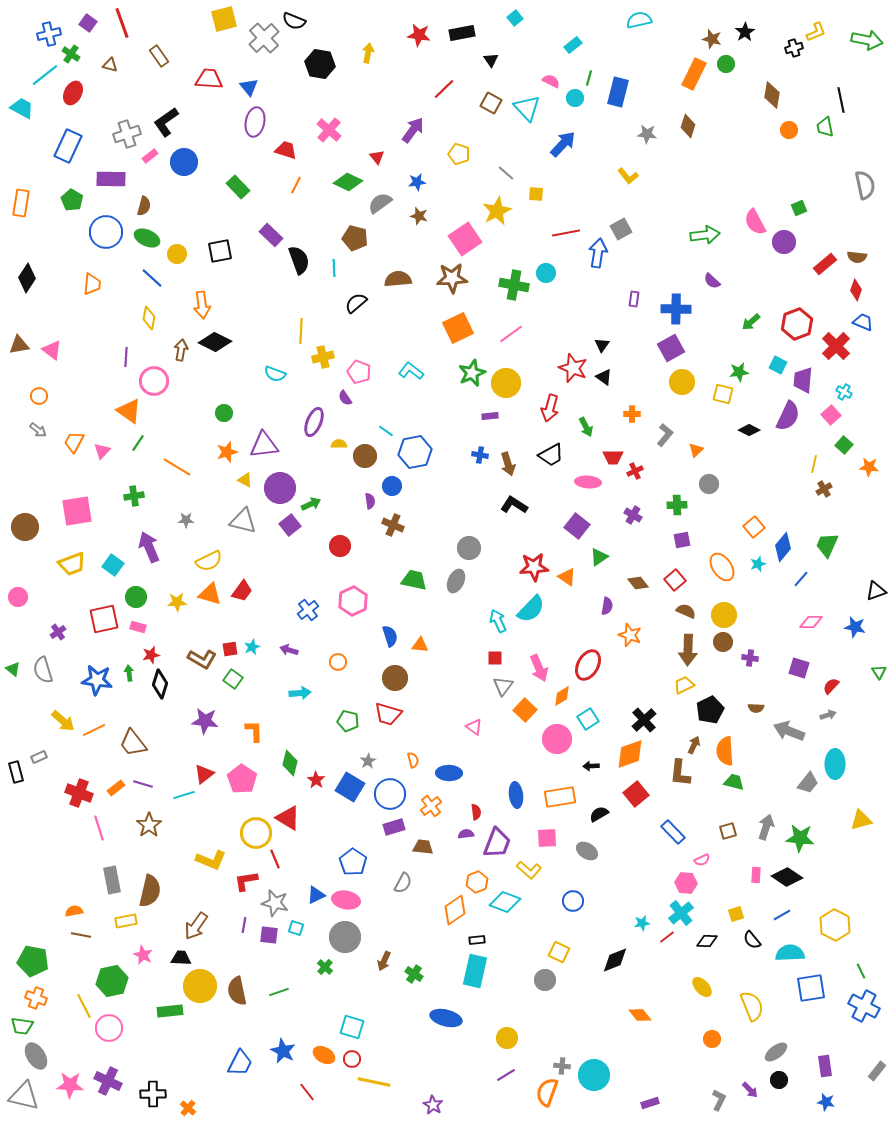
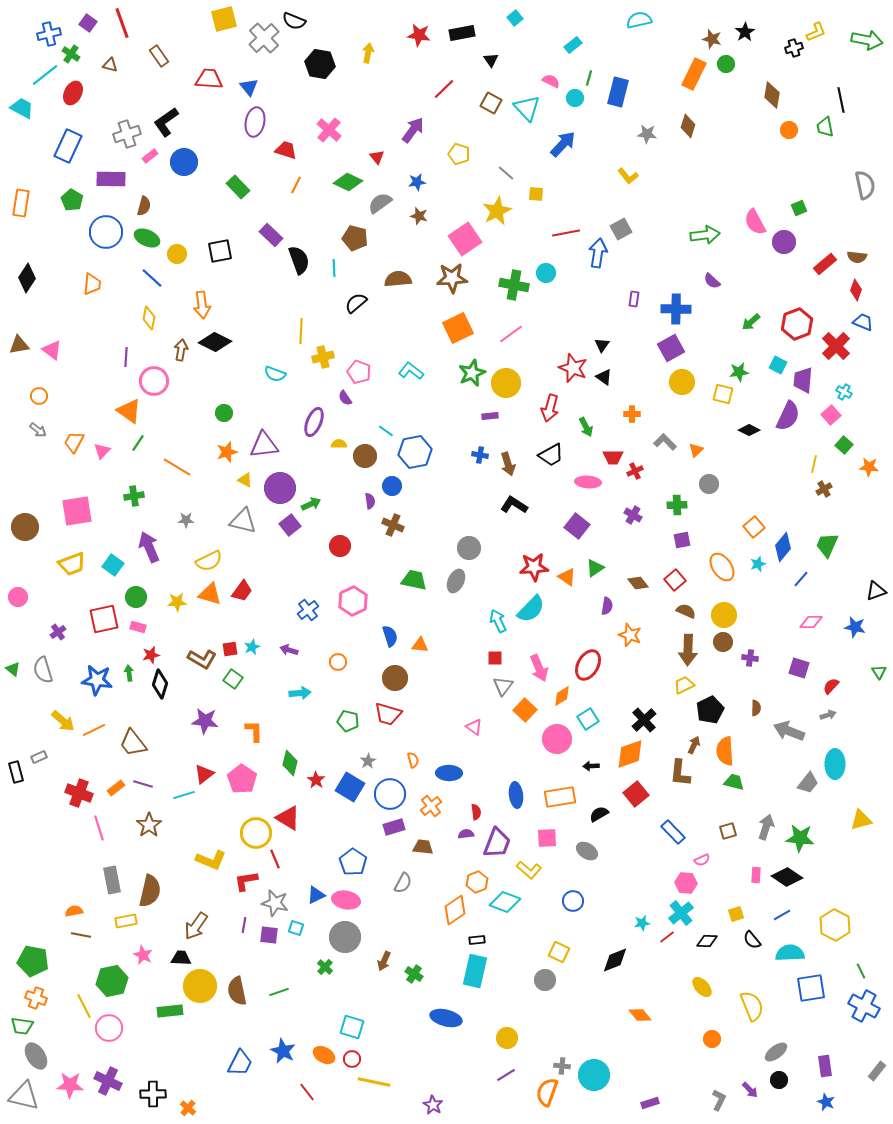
gray L-shape at (665, 435): moved 7 px down; rotated 85 degrees counterclockwise
green triangle at (599, 557): moved 4 px left, 11 px down
brown semicircle at (756, 708): rotated 91 degrees counterclockwise
blue star at (826, 1102): rotated 12 degrees clockwise
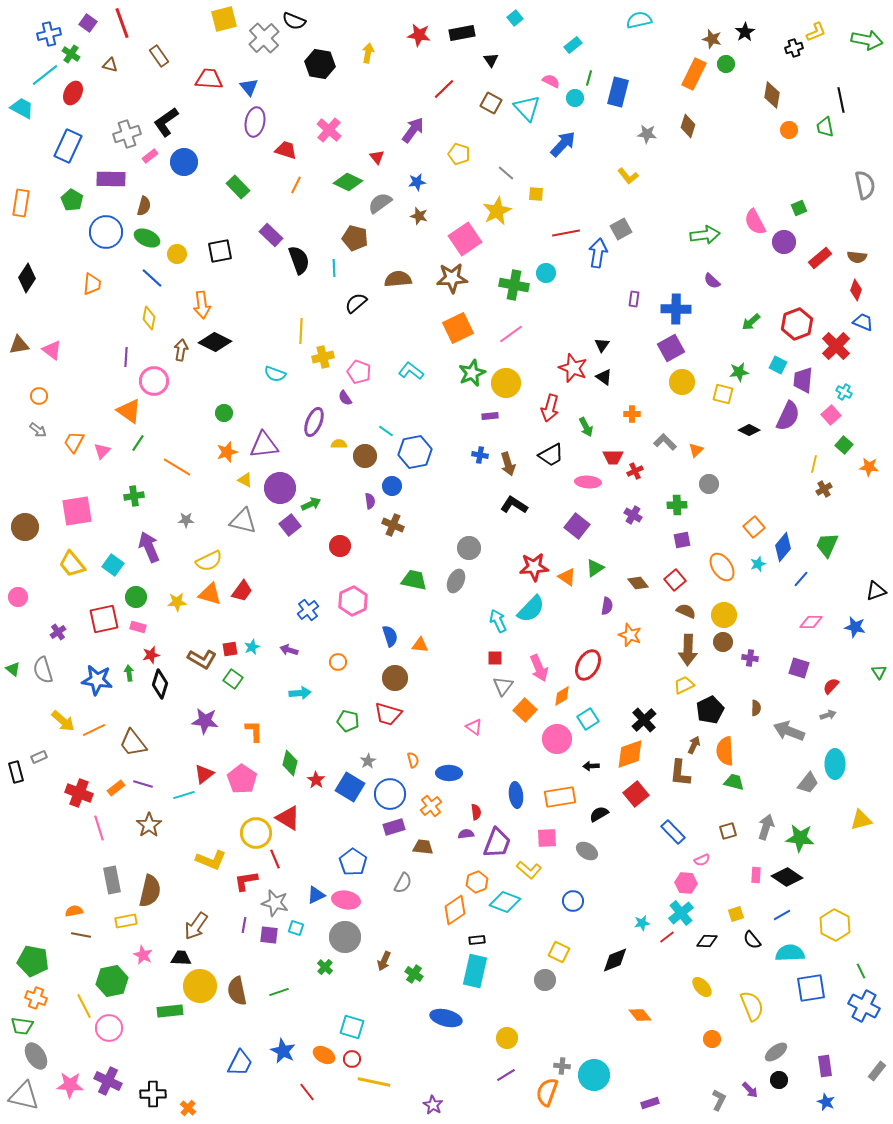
red rectangle at (825, 264): moved 5 px left, 6 px up
yellow trapezoid at (72, 564): rotated 72 degrees clockwise
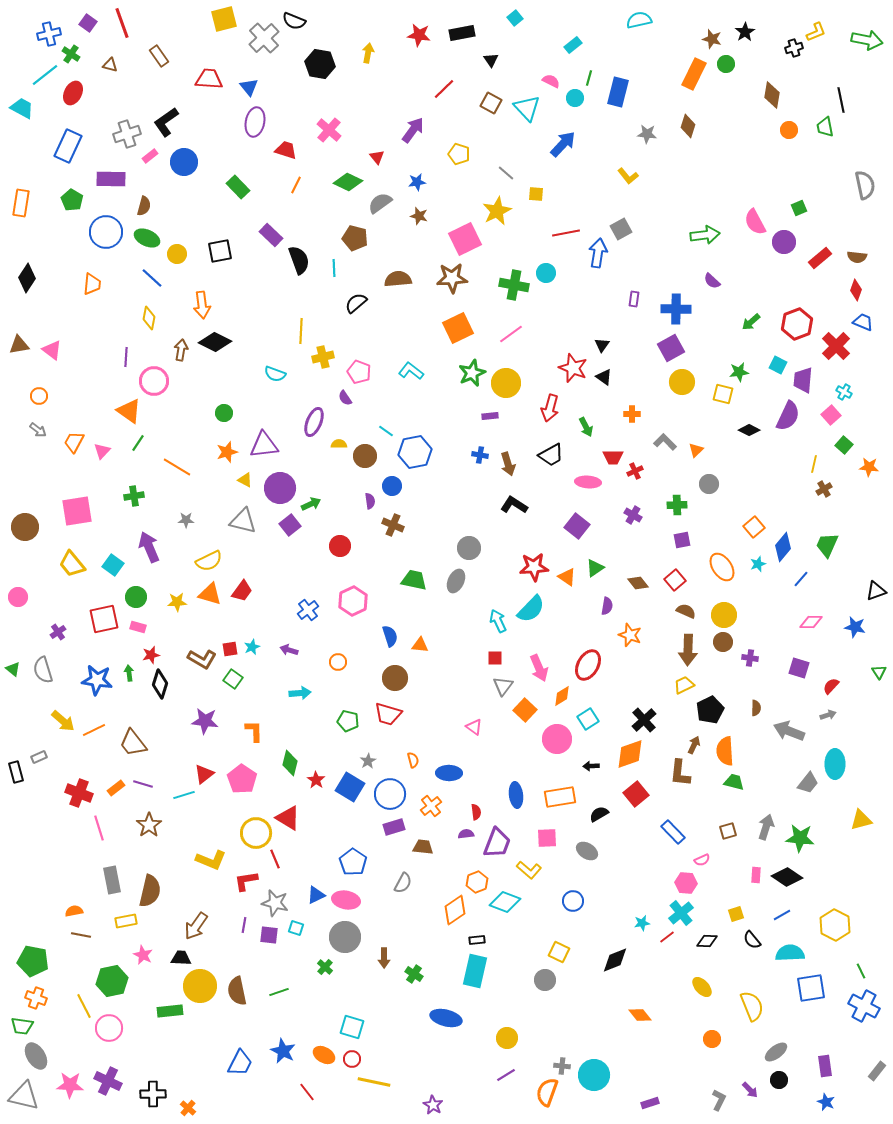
pink square at (465, 239): rotated 8 degrees clockwise
brown arrow at (384, 961): moved 3 px up; rotated 24 degrees counterclockwise
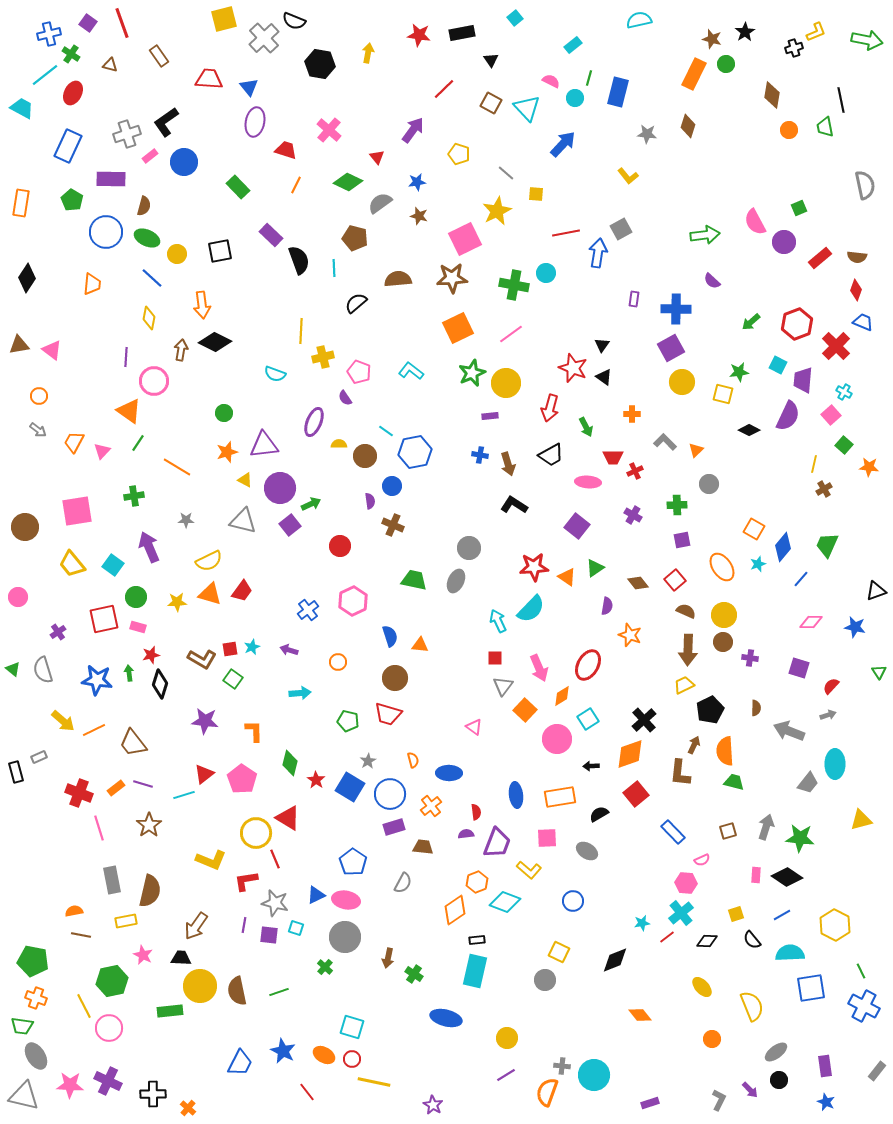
orange square at (754, 527): moved 2 px down; rotated 20 degrees counterclockwise
brown arrow at (384, 958): moved 4 px right; rotated 12 degrees clockwise
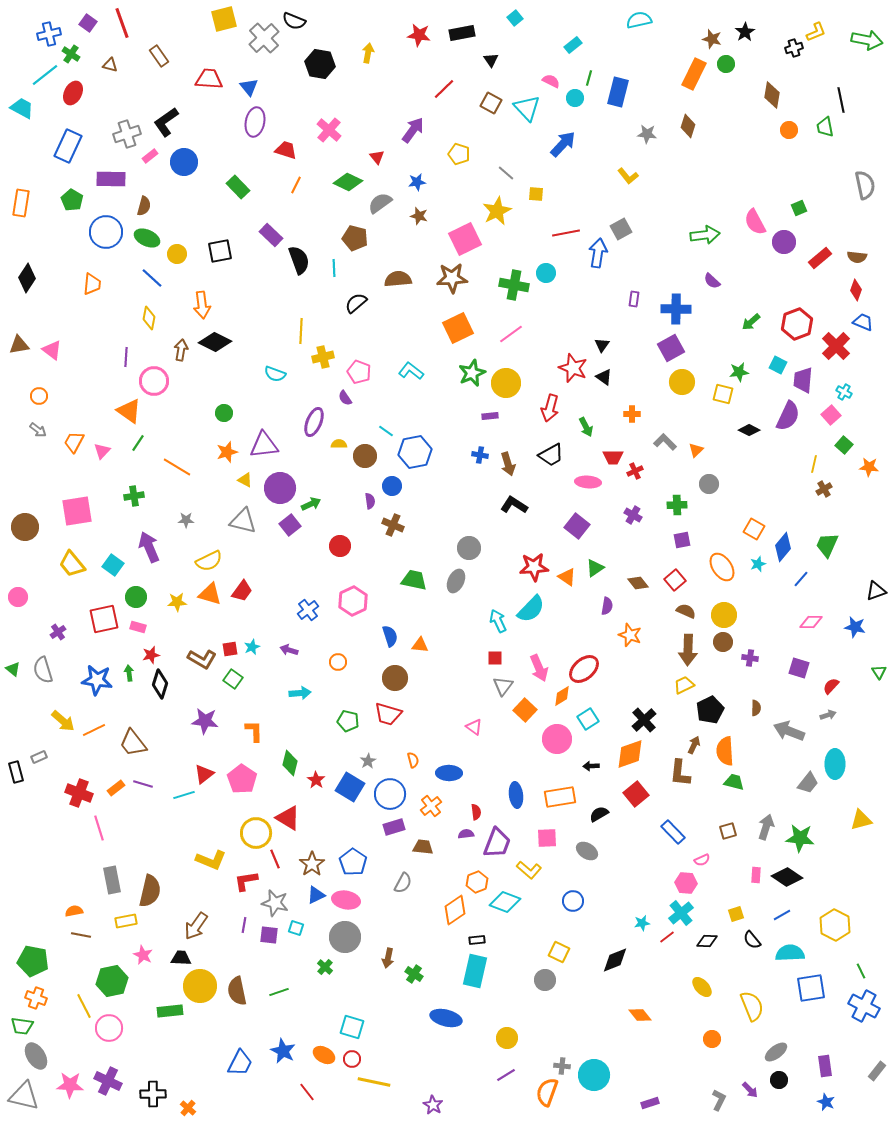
red ellipse at (588, 665): moved 4 px left, 4 px down; rotated 20 degrees clockwise
brown star at (149, 825): moved 163 px right, 39 px down
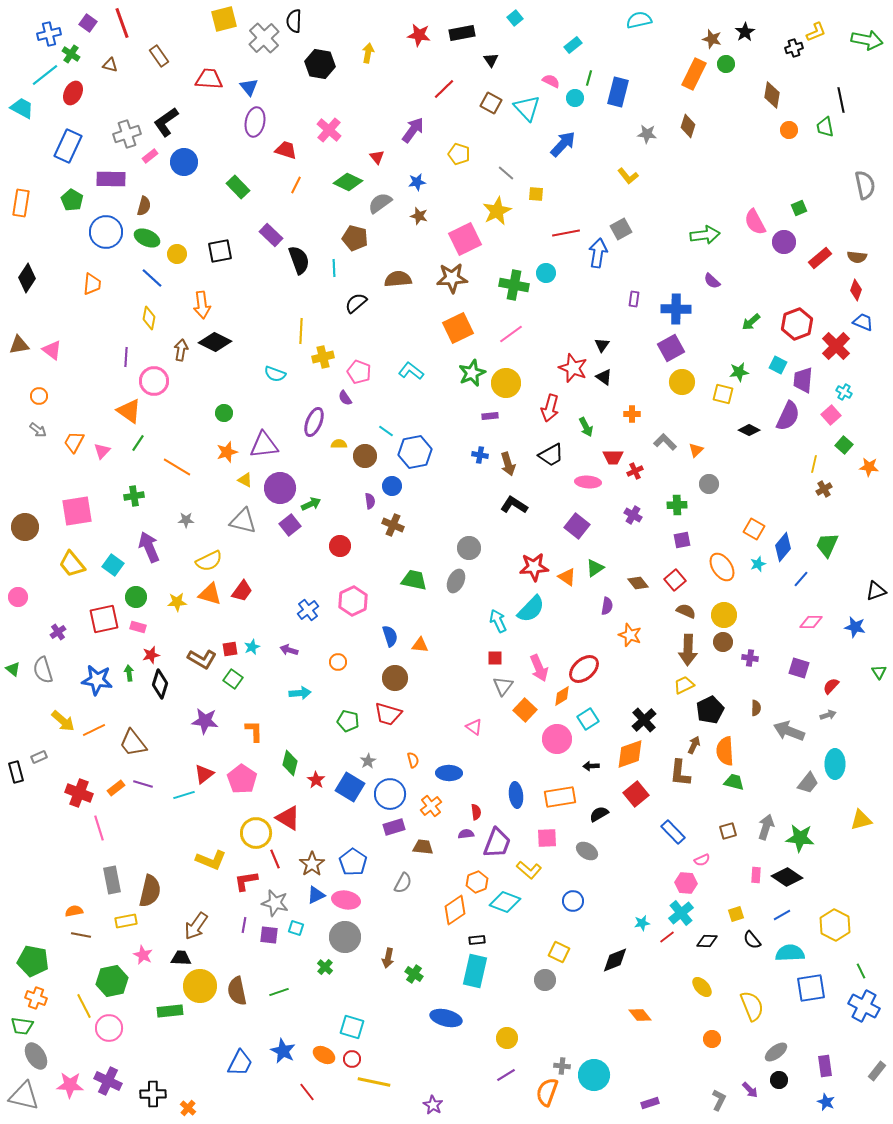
black semicircle at (294, 21): rotated 70 degrees clockwise
